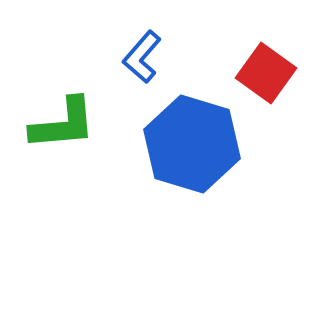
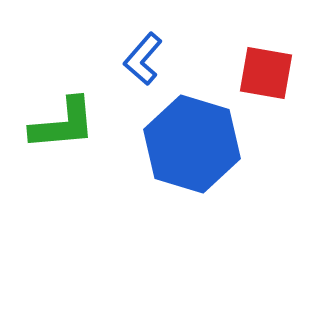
blue L-shape: moved 1 px right, 2 px down
red square: rotated 26 degrees counterclockwise
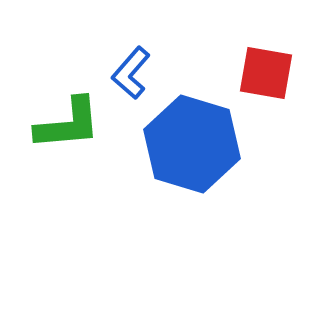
blue L-shape: moved 12 px left, 14 px down
green L-shape: moved 5 px right
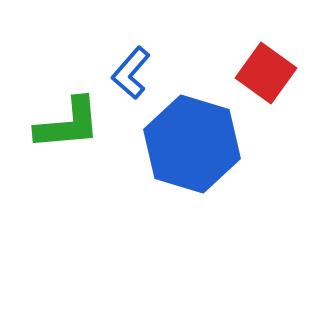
red square: rotated 26 degrees clockwise
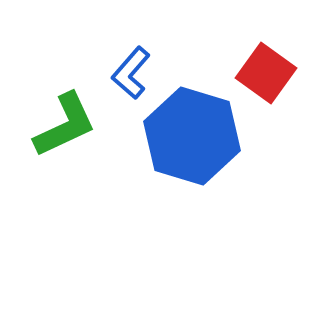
green L-shape: moved 3 px left, 1 px down; rotated 20 degrees counterclockwise
blue hexagon: moved 8 px up
